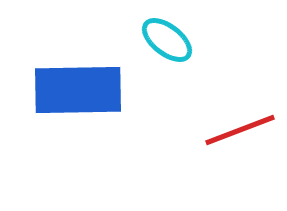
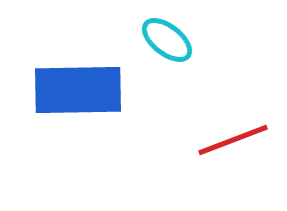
red line: moved 7 px left, 10 px down
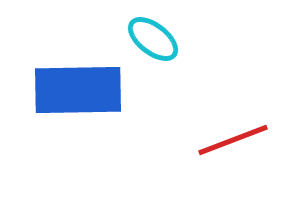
cyan ellipse: moved 14 px left, 1 px up
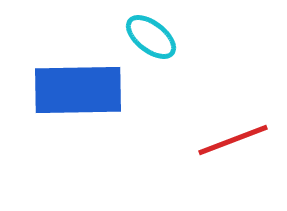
cyan ellipse: moved 2 px left, 2 px up
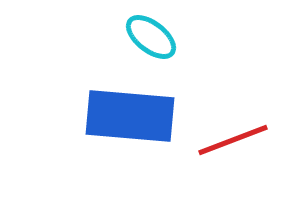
blue rectangle: moved 52 px right, 26 px down; rotated 6 degrees clockwise
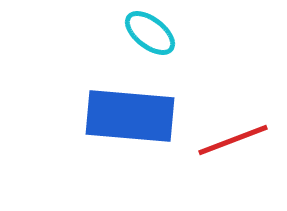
cyan ellipse: moved 1 px left, 4 px up
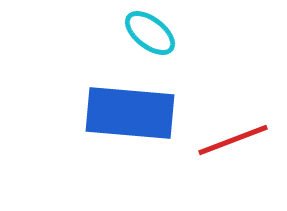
blue rectangle: moved 3 px up
